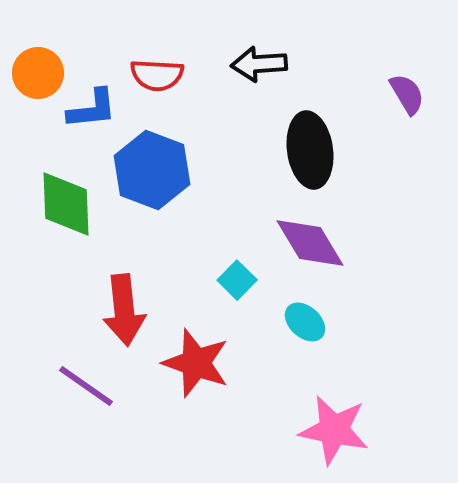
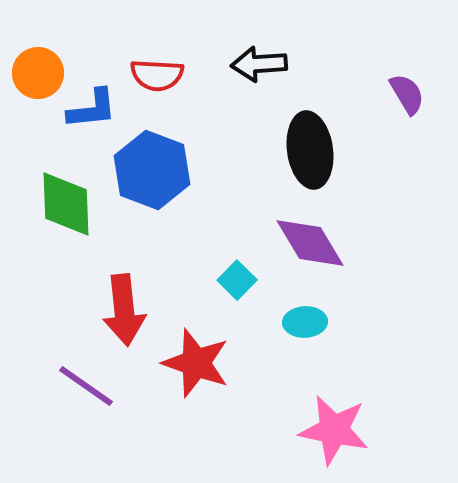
cyan ellipse: rotated 45 degrees counterclockwise
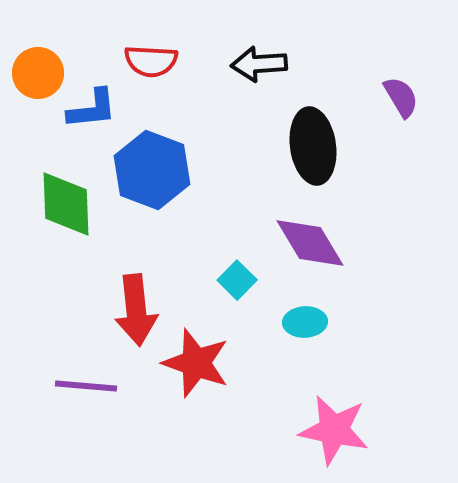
red semicircle: moved 6 px left, 14 px up
purple semicircle: moved 6 px left, 3 px down
black ellipse: moved 3 px right, 4 px up
red arrow: moved 12 px right
purple line: rotated 30 degrees counterclockwise
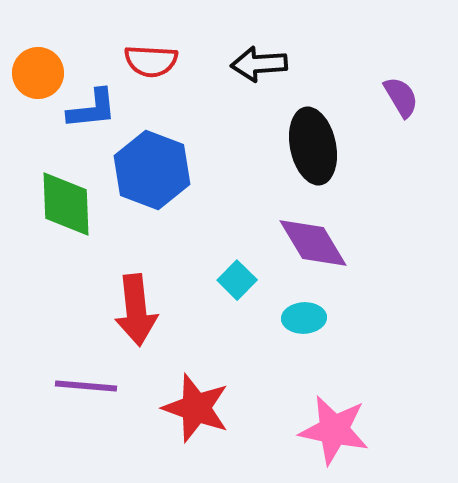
black ellipse: rotated 4 degrees counterclockwise
purple diamond: moved 3 px right
cyan ellipse: moved 1 px left, 4 px up
red star: moved 45 px down
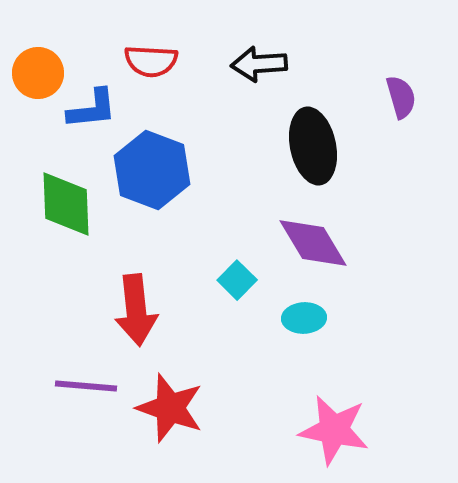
purple semicircle: rotated 15 degrees clockwise
red star: moved 26 px left
